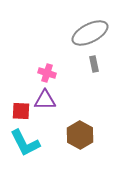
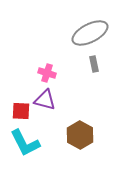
purple triangle: rotated 15 degrees clockwise
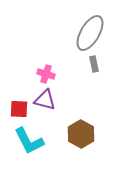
gray ellipse: rotated 33 degrees counterclockwise
pink cross: moved 1 px left, 1 px down
red square: moved 2 px left, 2 px up
brown hexagon: moved 1 px right, 1 px up
cyan L-shape: moved 4 px right, 2 px up
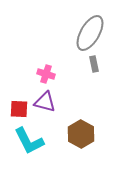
purple triangle: moved 2 px down
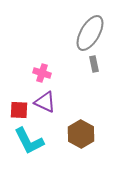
pink cross: moved 4 px left, 1 px up
purple triangle: rotated 10 degrees clockwise
red square: moved 1 px down
